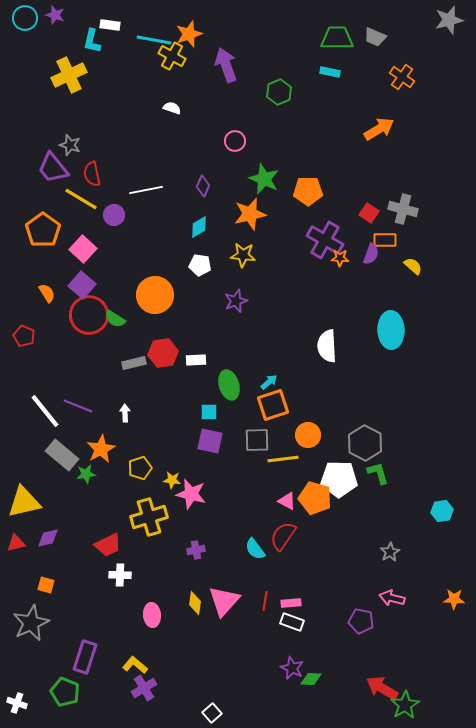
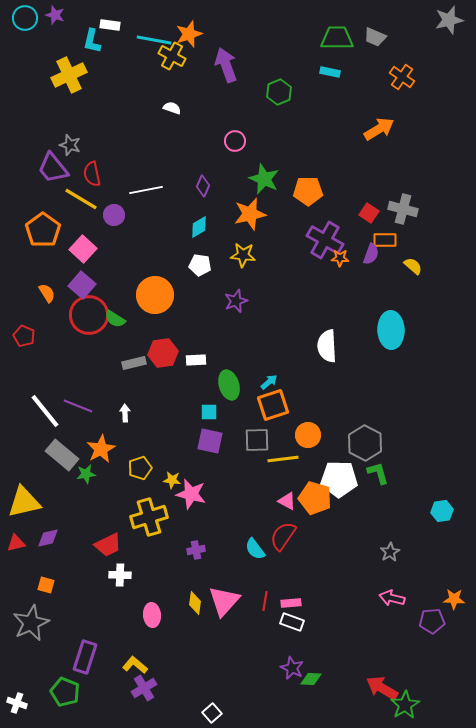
purple pentagon at (361, 621): moved 71 px right; rotated 15 degrees counterclockwise
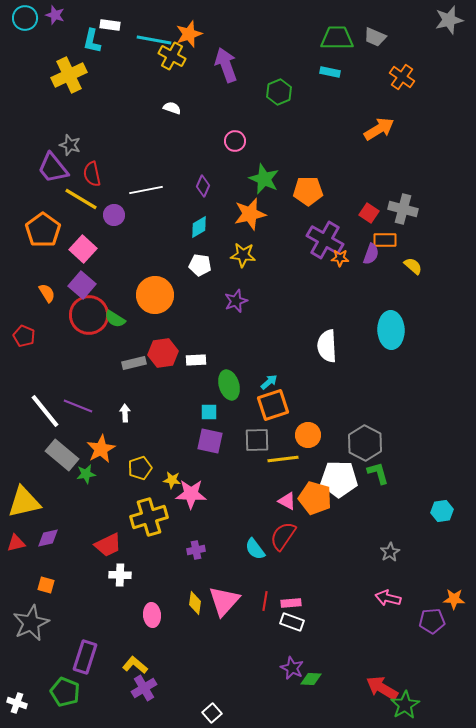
pink star at (191, 494): rotated 12 degrees counterclockwise
pink arrow at (392, 598): moved 4 px left
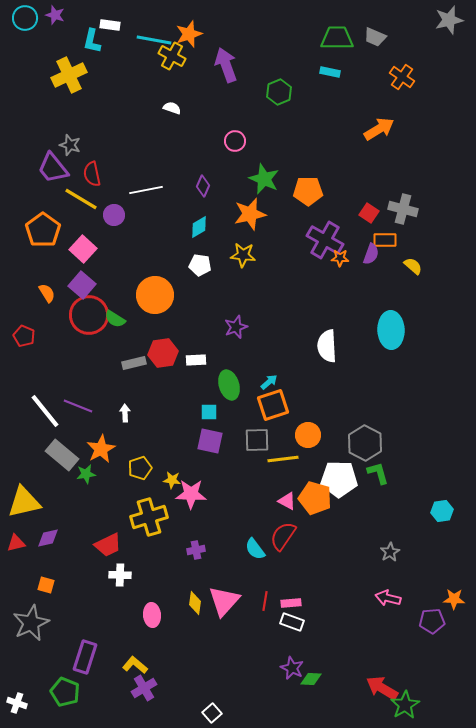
purple star at (236, 301): moved 26 px down
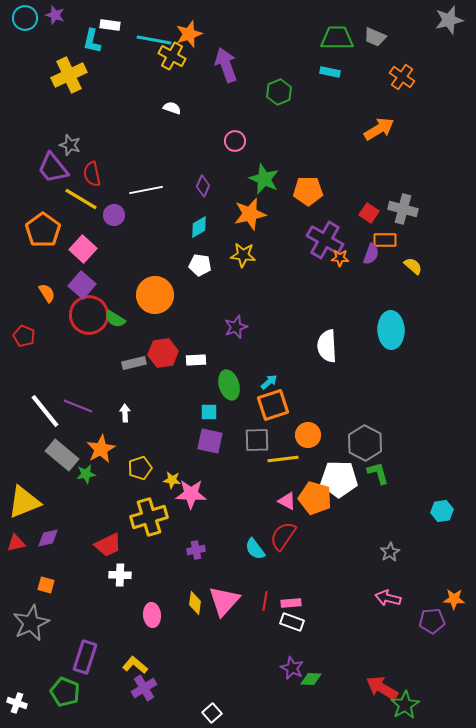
yellow triangle at (24, 502): rotated 9 degrees counterclockwise
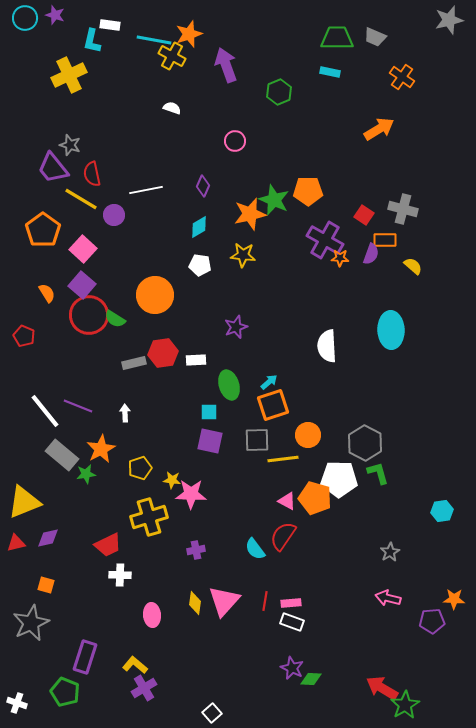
green star at (264, 179): moved 10 px right, 21 px down
red square at (369, 213): moved 5 px left, 2 px down
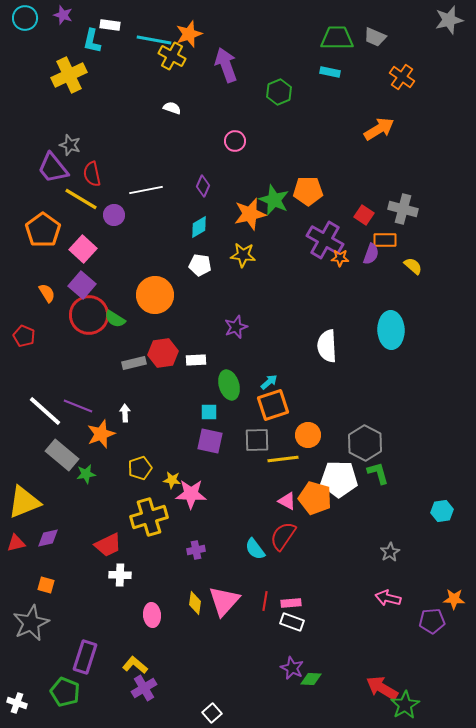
purple star at (55, 15): moved 8 px right
white line at (45, 411): rotated 9 degrees counterclockwise
orange star at (101, 449): moved 15 px up; rotated 8 degrees clockwise
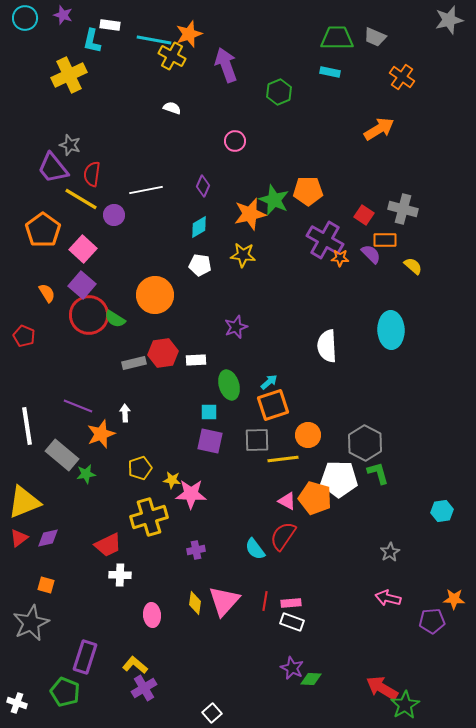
red semicircle at (92, 174): rotated 20 degrees clockwise
purple semicircle at (371, 254): rotated 65 degrees counterclockwise
white line at (45, 411): moved 18 px left, 15 px down; rotated 39 degrees clockwise
red triangle at (16, 543): moved 3 px right, 5 px up; rotated 24 degrees counterclockwise
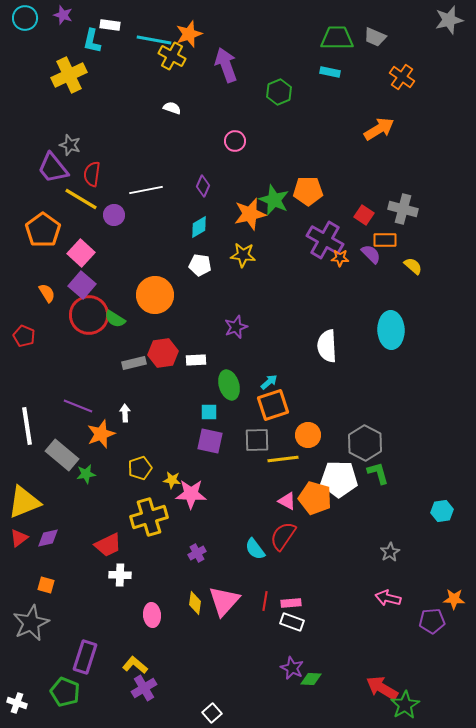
pink square at (83, 249): moved 2 px left, 4 px down
purple cross at (196, 550): moved 1 px right, 3 px down; rotated 18 degrees counterclockwise
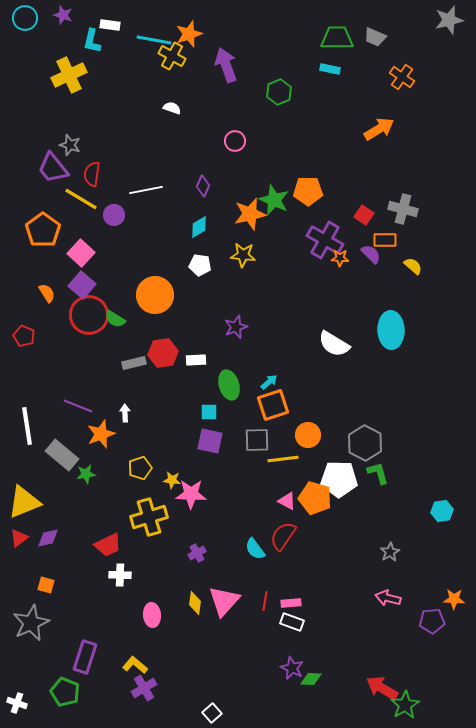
cyan rectangle at (330, 72): moved 3 px up
white semicircle at (327, 346): moved 7 px right, 2 px up; rotated 56 degrees counterclockwise
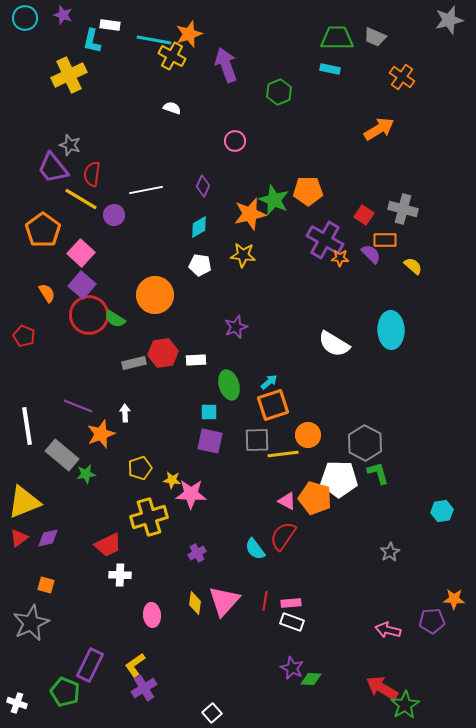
yellow line at (283, 459): moved 5 px up
pink arrow at (388, 598): moved 32 px down
purple rectangle at (85, 657): moved 5 px right, 8 px down; rotated 8 degrees clockwise
yellow L-shape at (135, 665): rotated 75 degrees counterclockwise
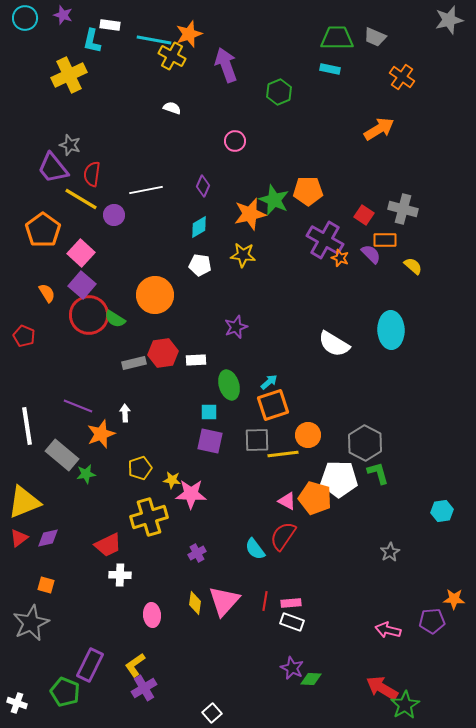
orange star at (340, 258): rotated 18 degrees clockwise
